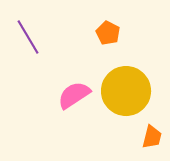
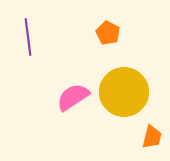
purple line: rotated 24 degrees clockwise
yellow circle: moved 2 px left, 1 px down
pink semicircle: moved 1 px left, 2 px down
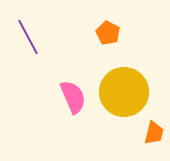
purple line: rotated 21 degrees counterclockwise
pink semicircle: rotated 100 degrees clockwise
orange trapezoid: moved 2 px right, 4 px up
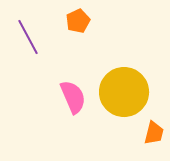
orange pentagon: moved 30 px left, 12 px up; rotated 20 degrees clockwise
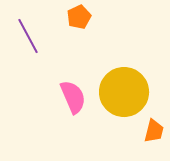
orange pentagon: moved 1 px right, 4 px up
purple line: moved 1 px up
orange trapezoid: moved 2 px up
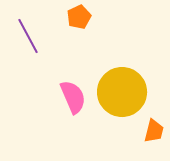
yellow circle: moved 2 px left
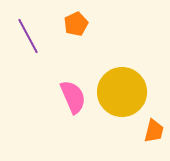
orange pentagon: moved 3 px left, 7 px down
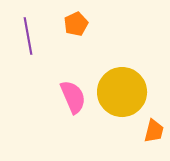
purple line: rotated 18 degrees clockwise
